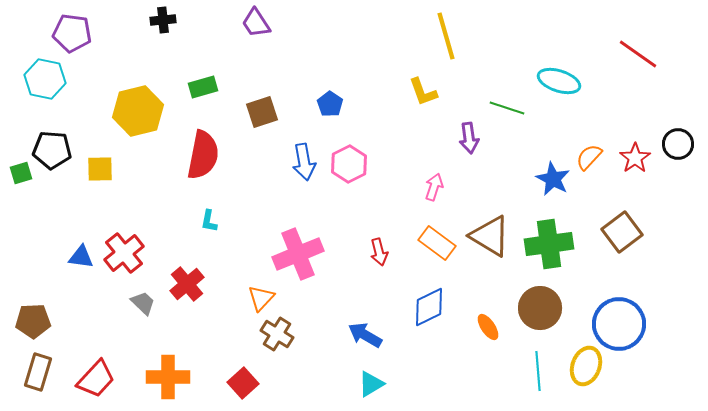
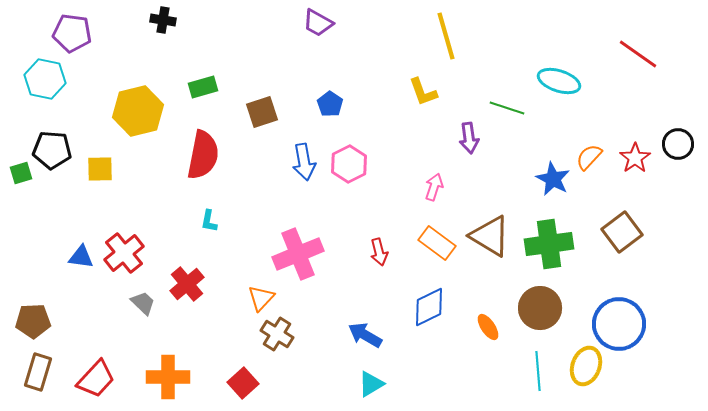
black cross at (163, 20): rotated 15 degrees clockwise
purple trapezoid at (256, 23): moved 62 px right; rotated 28 degrees counterclockwise
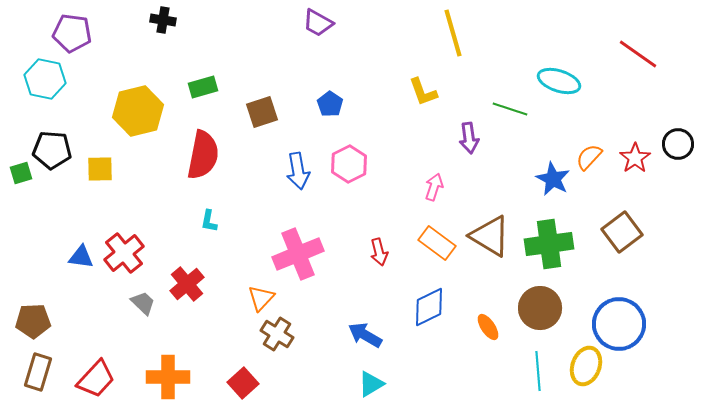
yellow line at (446, 36): moved 7 px right, 3 px up
green line at (507, 108): moved 3 px right, 1 px down
blue arrow at (304, 162): moved 6 px left, 9 px down
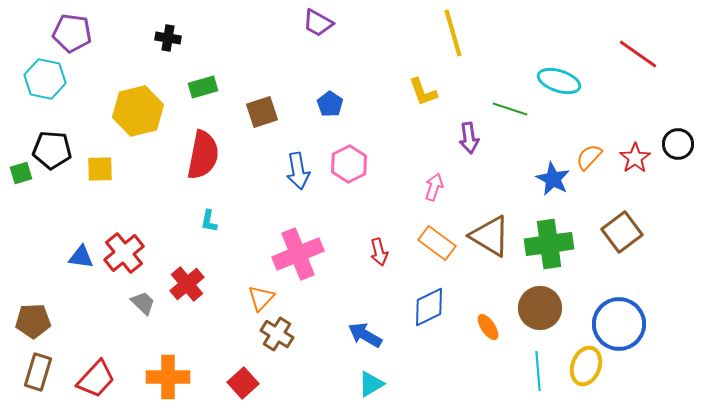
black cross at (163, 20): moved 5 px right, 18 px down
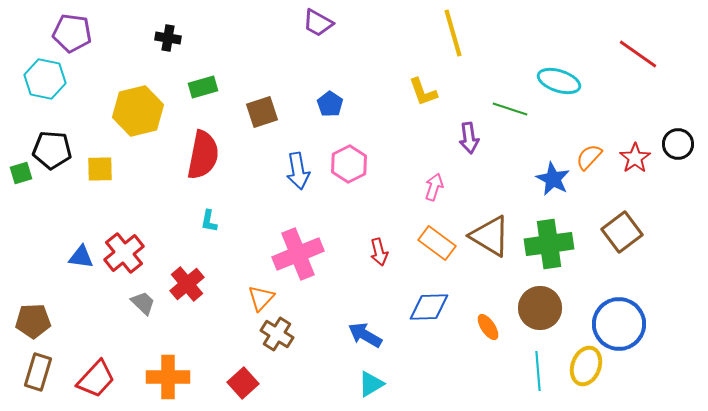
blue diamond at (429, 307): rotated 24 degrees clockwise
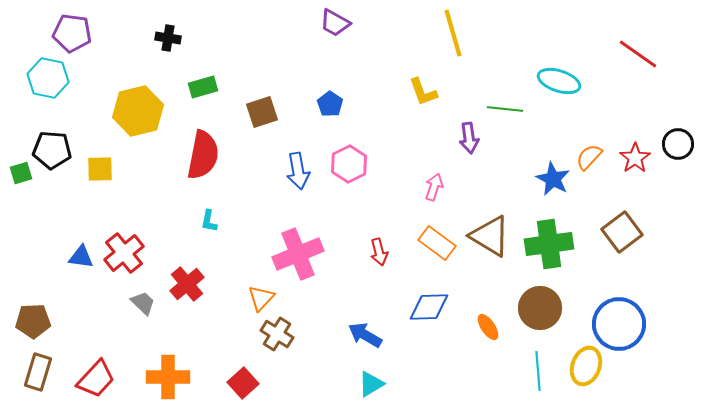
purple trapezoid at (318, 23): moved 17 px right
cyan hexagon at (45, 79): moved 3 px right, 1 px up
green line at (510, 109): moved 5 px left; rotated 12 degrees counterclockwise
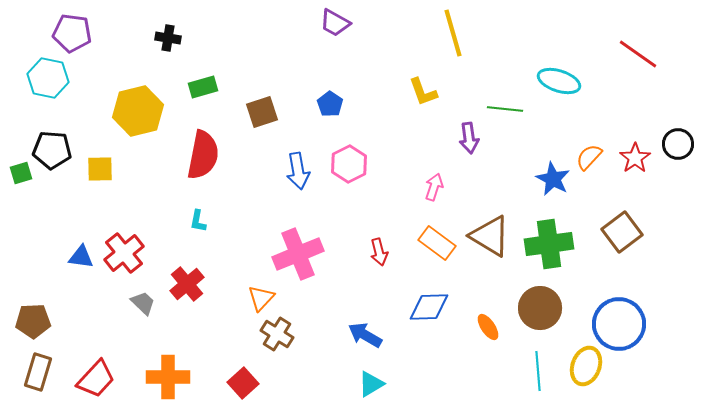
cyan L-shape at (209, 221): moved 11 px left
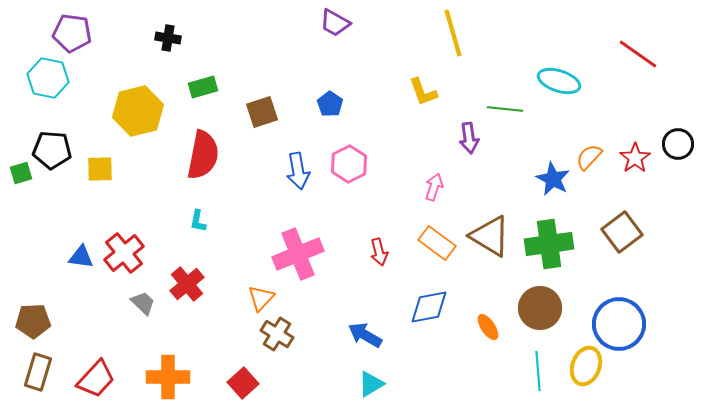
blue diamond at (429, 307): rotated 9 degrees counterclockwise
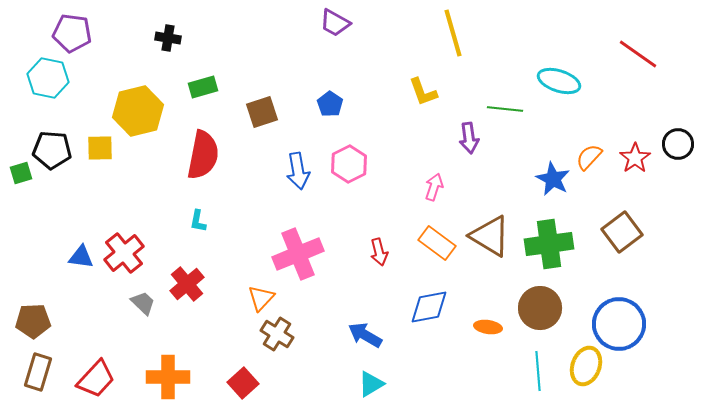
yellow square at (100, 169): moved 21 px up
orange ellipse at (488, 327): rotated 48 degrees counterclockwise
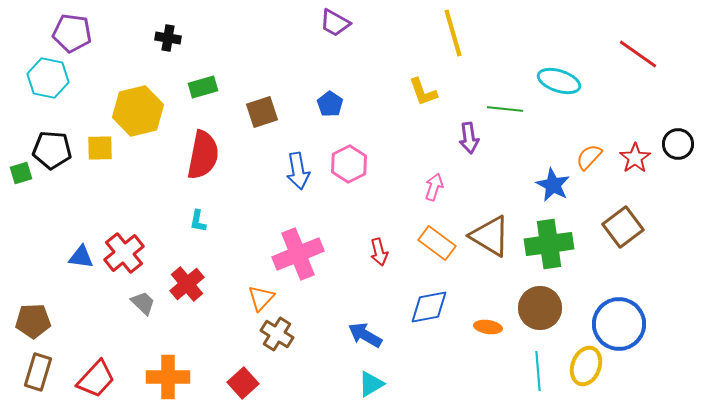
blue star at (553, 179): moved 6 px down
brown square at (622, 232): moved 1 px right, 5 px up
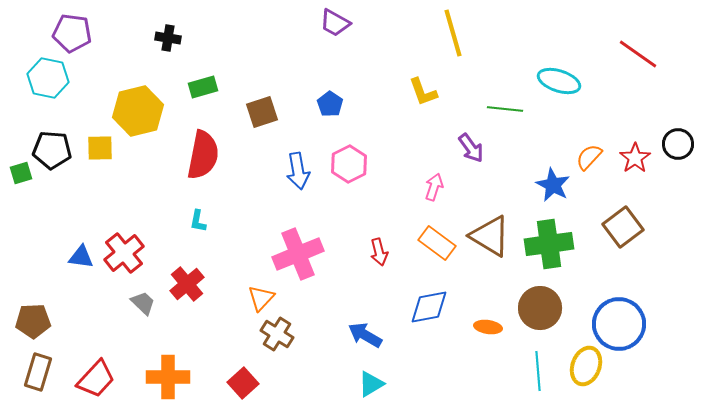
purple arrow at (469, 138): moved 2 px right, 10 px down; rotated 28 degrees counterclockwise
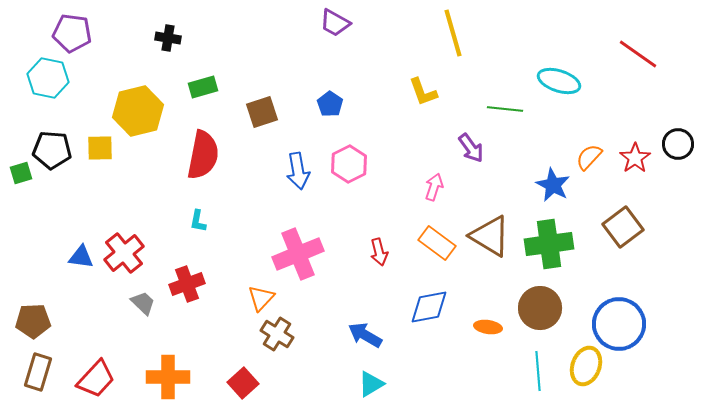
red cross at (187, 284): rotated 20 degrees clockwise
